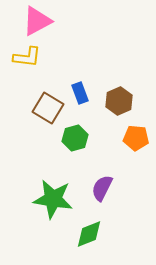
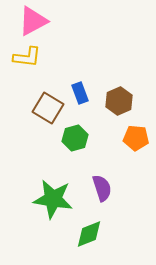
pink triangle: moved 4 px left
purple semicircle: rotated 136 degrees clockwise
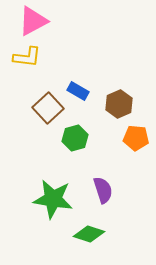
blue rectangle: moved 2 px left, 2 px up; rotated 40 degrees counterclockwise
brown hexagon: moved 3 px down
brown square: rotated 16 degrees clockwise
purple semicircle: moved 1 px right, 2 px down
green diamond: rotated 40 degrees clockwise
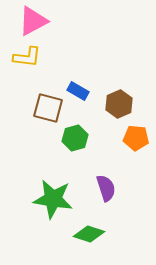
brown square: rotated 32 degrees counterclockwise
purple semicircle: moved 3 px right, 2 px up
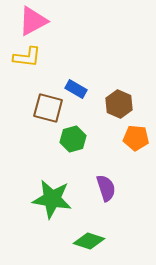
blue rectangle: moved 2 px left, 2 px up
brown hexagon: rotated 12 degrees counterclockwise
green hexagon: moved 2 px left, 1 px down
green star: moved 1 px left
green diamond: moved 7 px down
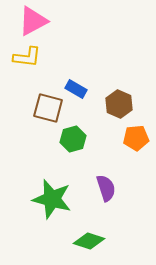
orange pentagon: rotated 10 degrees counterclockwise
green star: rotated 6 degrees clockwise
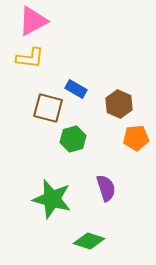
yellow L-shape: moved 3 px right, 1 px down
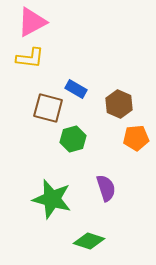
pink triangle: moved 1 px left, 1 px down
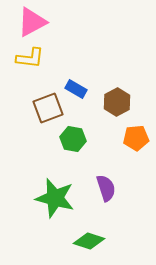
brown hexagon: moved 2 px left, 2 px up; rotated 8 degrees clockwise
brown square: rotated 36 degrees counterclockwise
green hexagon: rotated 25 degrees clockwise
green star: moved 3 px right, 1 px up
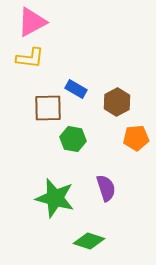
brown square: rotated 20 degrees clockwise
